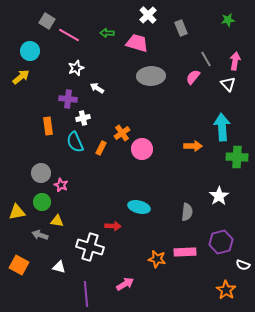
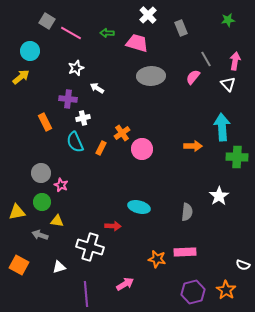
pink line at (69, 35): moved 2 px right, 2 px up
orange rectangle at (48, 126): moved 3 px left, 4 px up; rotated 18 degrees counterclockwise
purple hexagon at (221, 242): moved 28 px left, 50 px down
white triangle at (59, 267): rotated 32 degrees counterclockwise
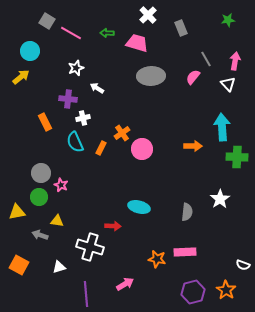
white star at (219, 196): moved 1 px right, 3 px down
green circle at (42, 202): moved 3 px left, 5 px up
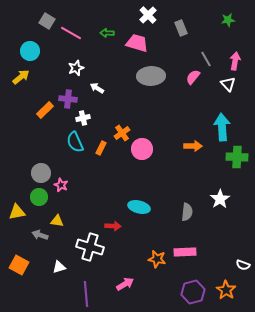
orange rectangle at (45, 122): moved 12 px up; rotated 72 degrees clockwise
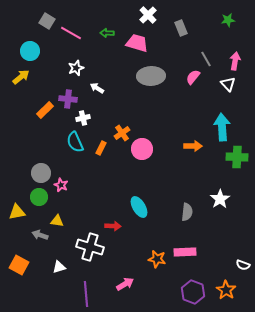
cyan ellipse at (139, 207): rotated 45 degrees clockwise
purple hexagon at (193, 292): rotated 25 degrees counterclockwise
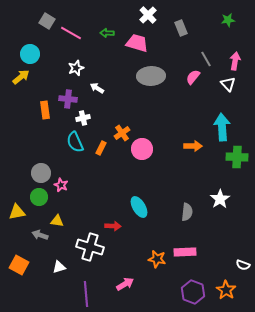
cyan circle at (30, 51): moved 3 px down
orange rectangle at (45, 110): rotated 54 degrees counterclockwise
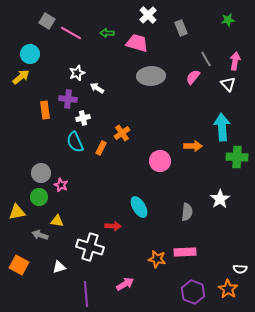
white star at (76, 68): moved 1 px right, 5 px down
pink circle at (142, 149): moved 18 px right, 12 px down
white semicircle at (243, 265): moved 3 px left, 4 px down; rotated 16 degrees counterclockwise
orange star at (226, 290): moved 2 px right, 1 px up
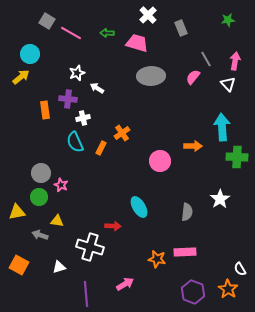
white semicircle at (240, 269): rotated 56 degrees clockwise
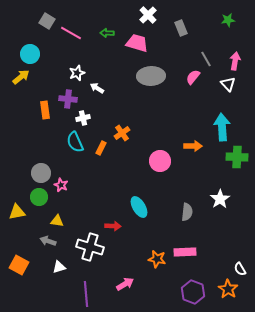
gray arrow at (40, 235): moved 8 px right, 6 px down
